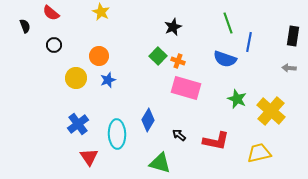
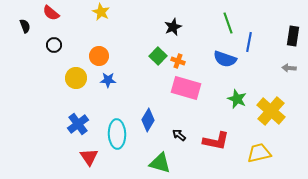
blue star: rotated 21 degrees clockwise
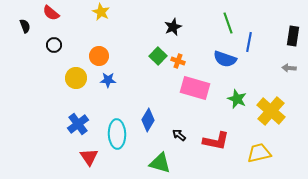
pink rectangle: moved 9 px right
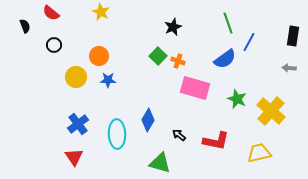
blue line: rotated 18 degrees clockwise
blue semicircle: rotated 55 degrees counterclockwise
yellow circle: moved 1 px up
red triangle: moved 15 px left
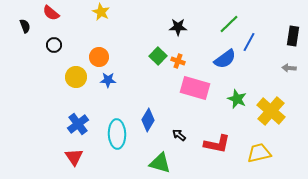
green line: moved 1 px right, 1 px down; rotated 65 degrees clockwise
black star: moved 5 px right; rotated 24 degrees clockwise
orange circle: moved 1 px down
red L-shape: moved 1 px right, 3 px down
